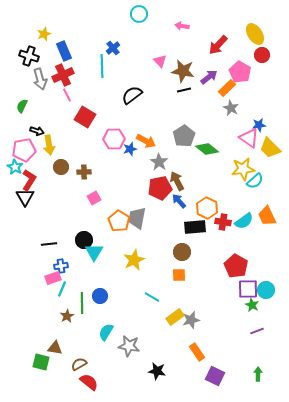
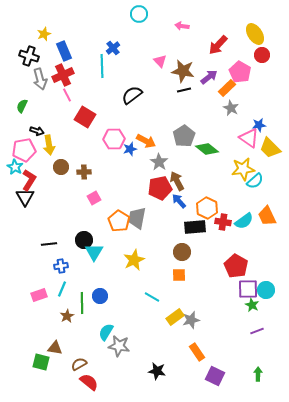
pink rectangle at (53, 278): moved 14 px left, 17 px down
gray star at (129, 346): moved 10 px left
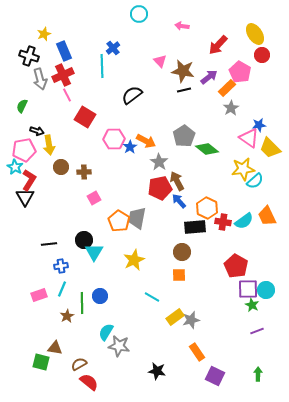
gray star at (231, 108): rotated 14 degrees clockwise
blue star at (130, 149): moved 2 px up; rotated 16 degrees counterclockwise
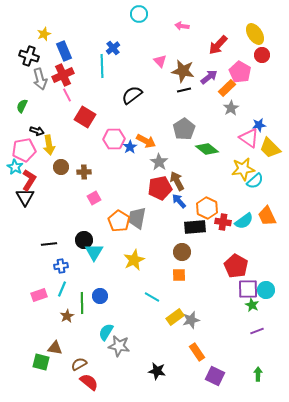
gray pentagon at (184, 136): moved 7 px up
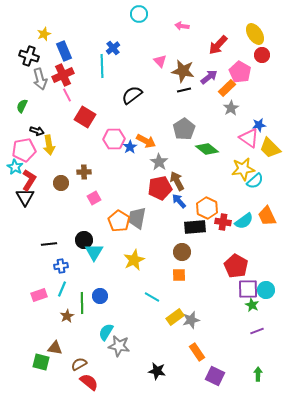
brown circle at (61, 167): moved 16 px down
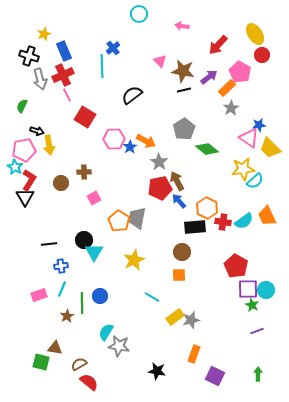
orange rectangle at (197, 352): moved 3 px left, 2 px down; rotated 54 degrees clockwise
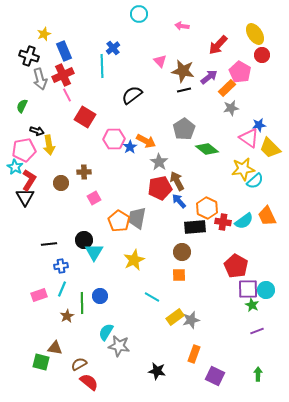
gray star at (231, 108): rotated 21 degrees clockwise
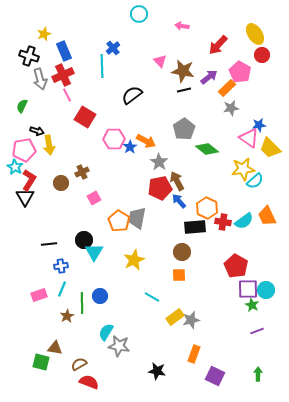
brown cross at (84, 172): moved 2 px left; rotated 24 degrees counterclockwise
red semicircle at (89, 382): rotated 18 degrees counterclockwise
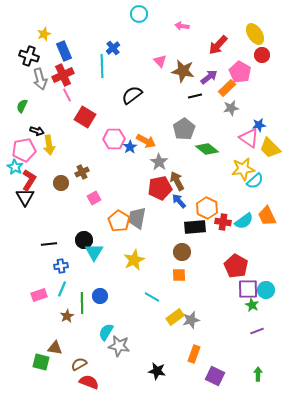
black line at (184, 90): moved 11 px right, 6 px down
